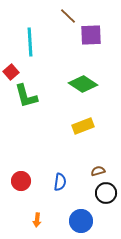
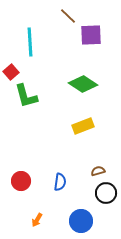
orange arrow: rotated 24 degrees clockwise
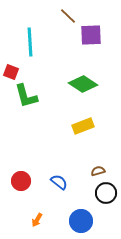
red square: rotated 28 degrees counterclockwise
blue semicircle: moved 1 px left; rotated 60 degrees counterclockwise
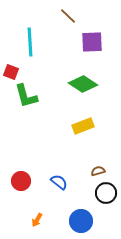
purple square: moved 1 px right, 7 px down
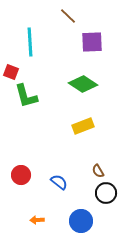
brown semicircle: rotated 104 degrees counterclockwise
red circle: moved 6 px up
orange arrow: rotated 56 degrees clockwise
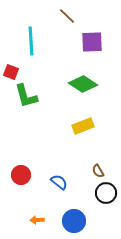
brown line: moved 1 px left
cyan line: moved 1 px right, 1 px up
blue circle: moved 7 px left
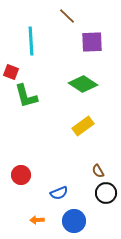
yellow rectangle: rotated 15 degrees counterclockwise
blue semicircle: moved 11 px down; rotated 120 degrees clockwise
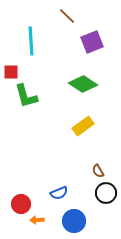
purple square: rotated 20 degrees counterclockwise
red square: rotated 21 degrees counterclockwise
red circle: moved 29 px down
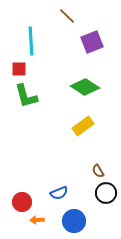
red square: moved 8 px right, 3 px up
green diamond: moved 2 px right, 3 px down
red circle: moved 1 px right, 2 px up
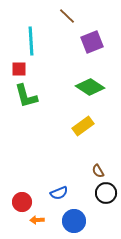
green diamond: moved 5 px right
